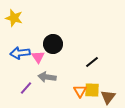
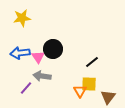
yellow star: moved 8 px right; rotated 24 degrees counterclockwise
black circle: moved 5 px down
gray arrow: moved 5 px left, 1 px up
yellow square: moved 3 px left, 6 px up
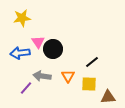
pink triangle: moved 15 px up
orange triangle: moved 12 px left, 15 px up
brown triangle: rotated 49 degrees clockwise
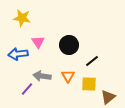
yellow star: rotated 18 degrees clockwise
black circle: moved 16 px right, 4 px up
blue arrow: moved 2 px left, 1 px down
black line: moved 1 px up
purple line: moved 1 px right, 1 px down
brown triangle: rotated 35 degrees counterclockwise
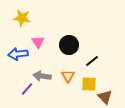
brown triangle: moved 3 px left; rotated 35 degrees counterclockwise
